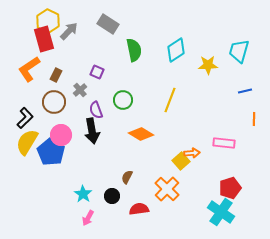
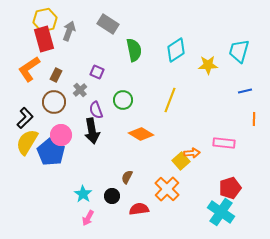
yellow hexagon: moved 3 px left, 1 px up; rotated 20 degrees clockwise
gray arrow: rotated 24 degrees counterclockwise
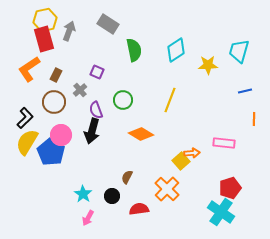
black arrow: rotated 25 degrees clockwise
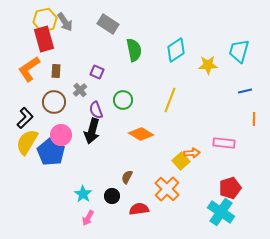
gray arrow: moved 4 px left, 9 px up; rotated 126 degrees clockwise
brown rectangle: moved 4 px up; rotated 24 degrees counterclockwise
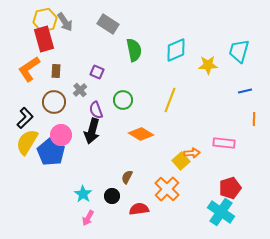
cyan diamond: rotated 10 degrees clockwise
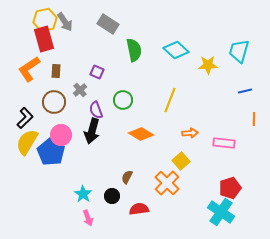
cyan diamond: rotated 65 degrees clockwise
orange arrow: moved 2 px left, 20 px up
orange cross: moved 6 px up
pink arrow: rotated 49 degrees counterclockwise
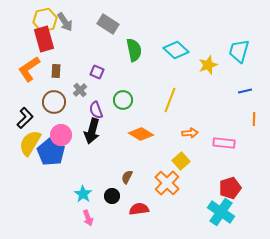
yellow star: rotated 18 degrees counterclockwise
yellow semicircle: moved 3 px right, 1 px down
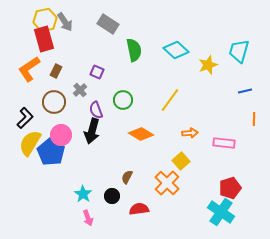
brown rectangle: rotated 24 degrees clockwise
yellow line: rotated 15 degrees clockwise
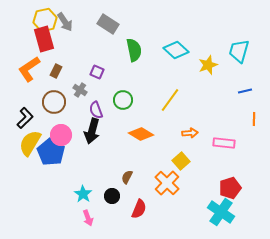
gray cross: rotated 16 degrees counterclockwise
red semicircle: rotated 120 degrees clockwise
